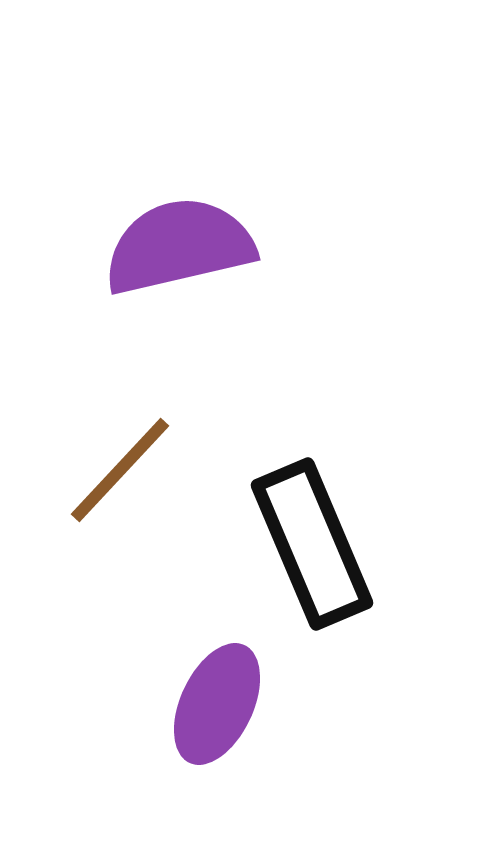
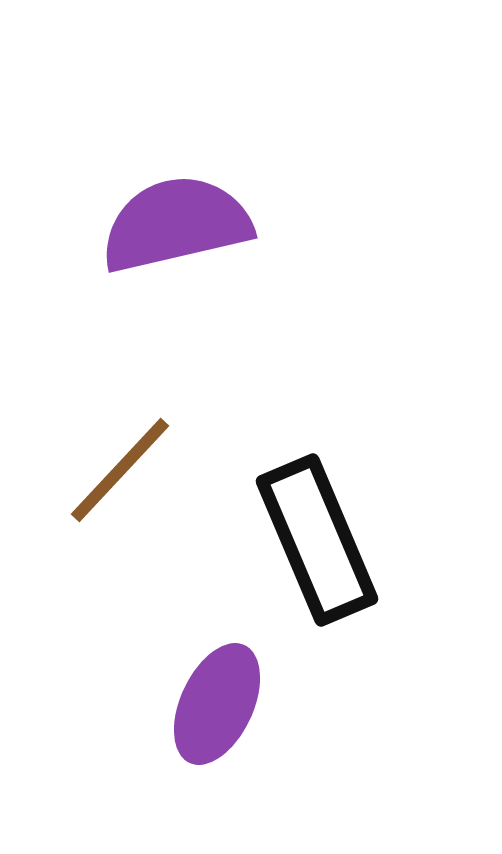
purple semicircle: moved 3 px left, 22 px up
black rectangle: moved 5 px right, 4 px up
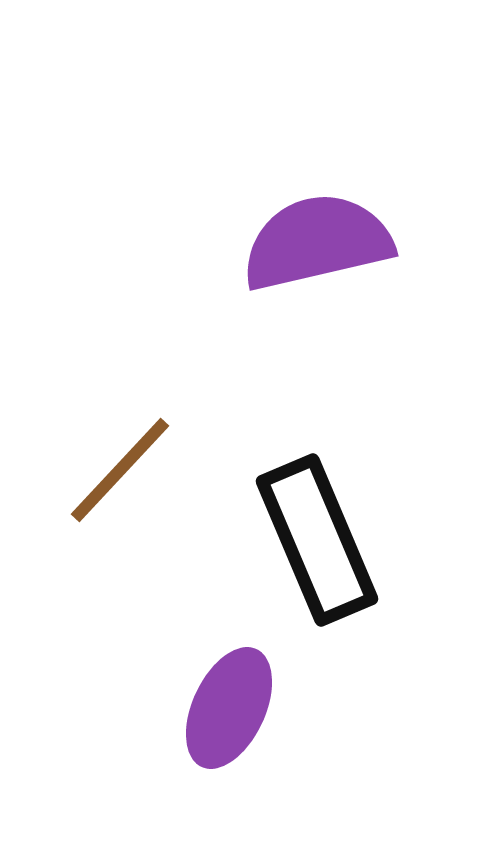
purple semicircle: moved 141 px right, 18 px down
purple ellipse: moved 12 px right, 4 px down
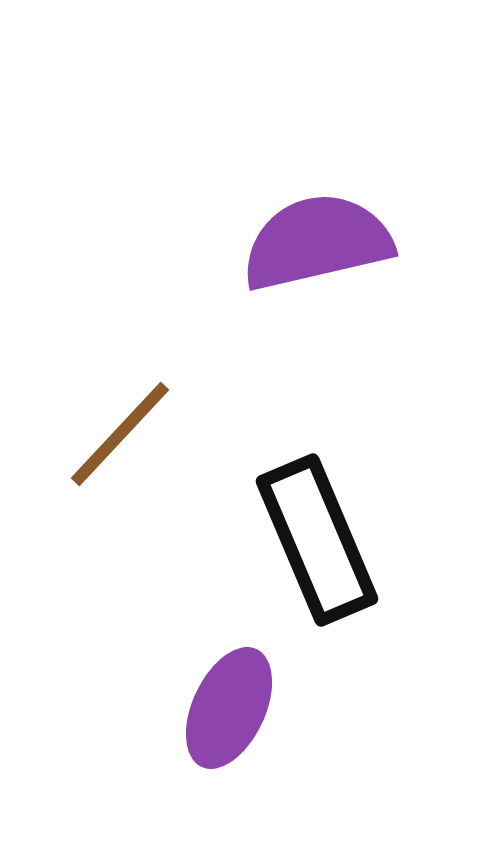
brown line: moved 36 px up
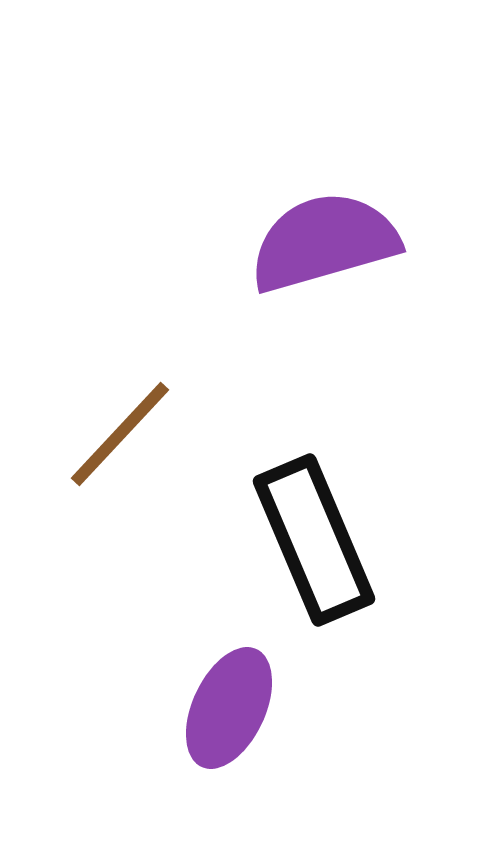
purple semicircle: moved 7 px right; rotated 3 degrees counterclockwise
black rectangle: moved 3 px left
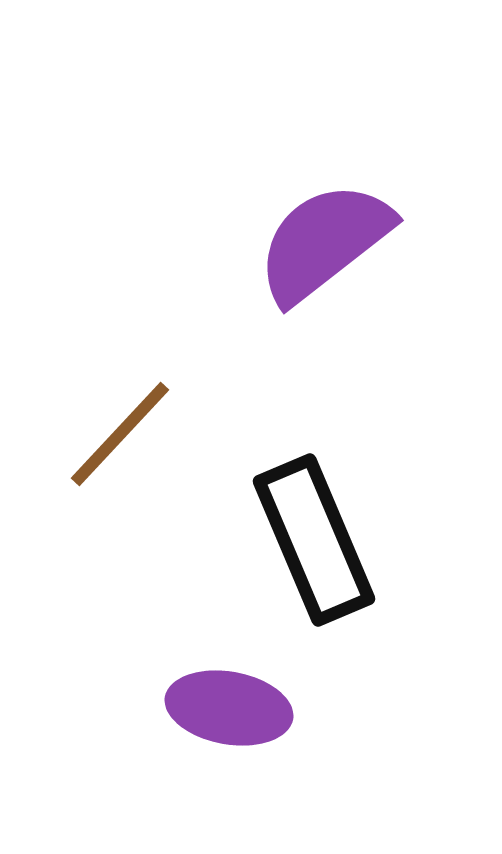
purple semicircle: rotated 22 degrees counterclockwise
purple ellipse: rotated 75 degrees clockwise
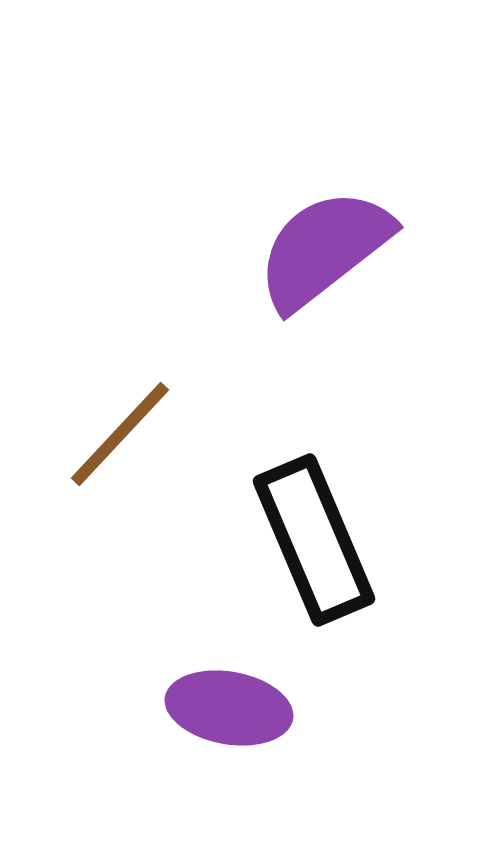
purple semicircle: moved 7 px down
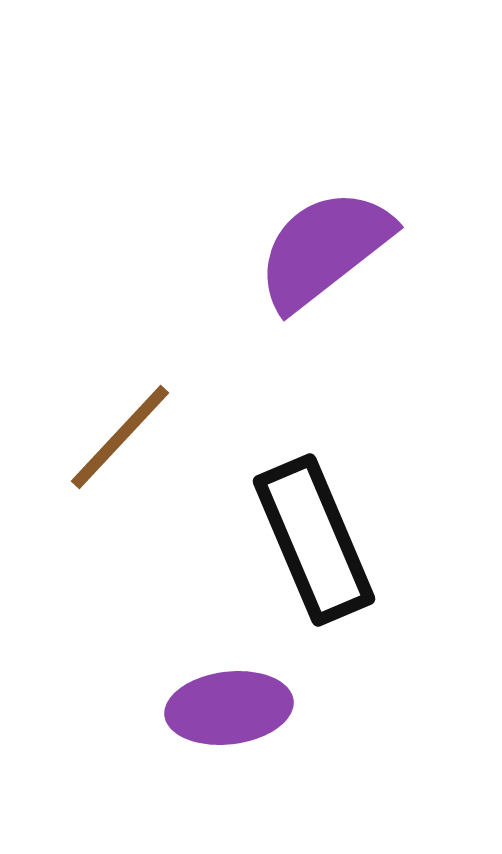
brown line: moved 3 px down
purple ellipse: rotated 17 degrees counterclockwise
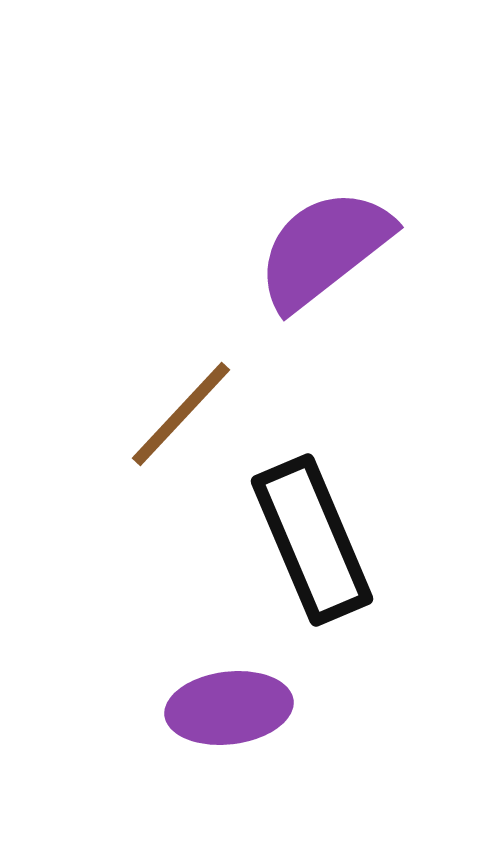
brown line: moved 61 px right, 23 px up
black rectangle: moved 2 px left
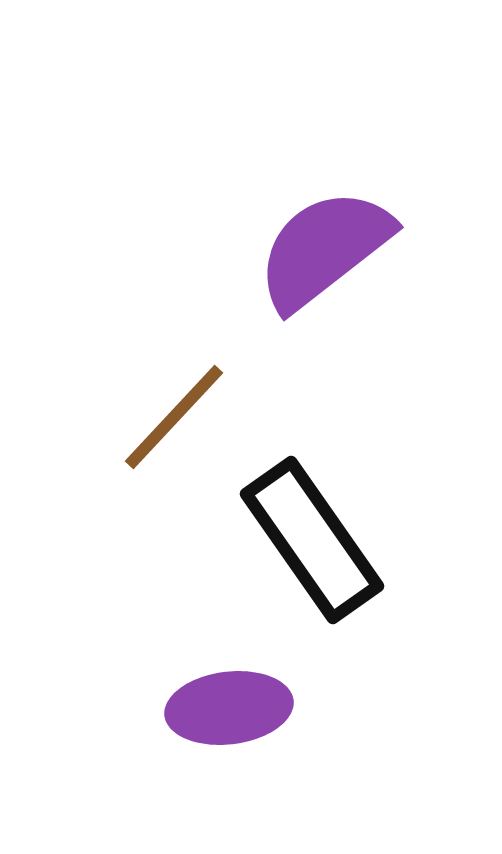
brown line: moved 7 px left, 3 px down
black rectangle: rotated 12 degrees counterclockwise
